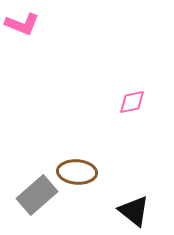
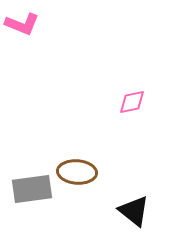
gray rectangle: moved 5 px left, 6 px up; rotated 33 degrees clockwise
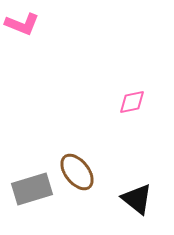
brown ellipse: rotated 48 degrees clockwise
gray rectangle: rotated 9 degrees counterclockwise
black triangle: moved 3 px right, 12 px up
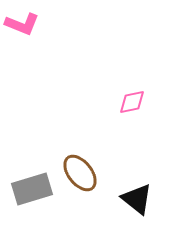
brown ellipse: moved 3 px right, 1 px down
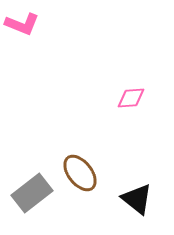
pink diamond: moved 1 px left, 4 px up; rotated 8 degrees clockwise
gray rectangle: moved 4 px down; rotated 21 degrees counterclockwise
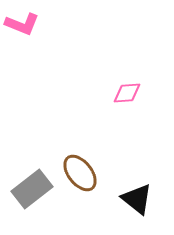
pink diamond: moved 4 px left, 5 px up
gray rectangle: moved 4 px up
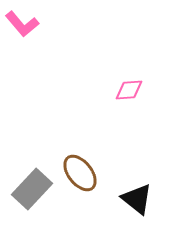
pink L-shape: rotated 28 degrees clockwise
pink diamond: moved 2 px right, 3 px up
gray rectangle: rotated 9 degrees counterclockwise
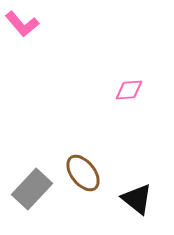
brown ellipse: moved 3 px right
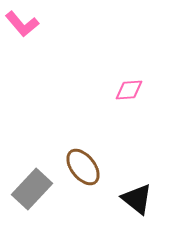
brown ellipse: moved 6 px up
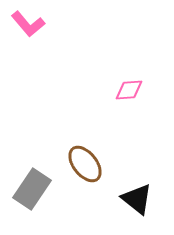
pink L-shape: moved 6 px right
brown ellipse: moved 2 px right, 3 px up
gray rectangle: rotated 9 degrees counterclockwise
